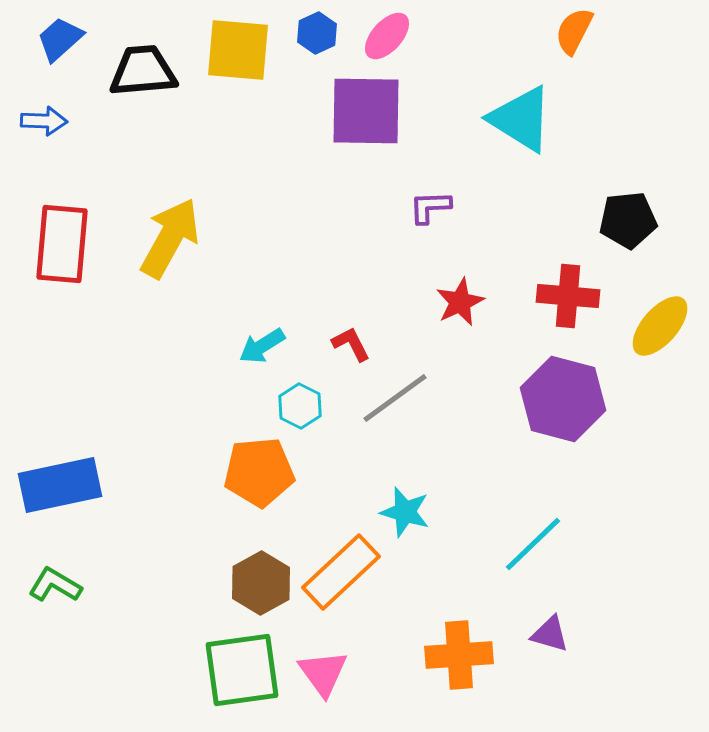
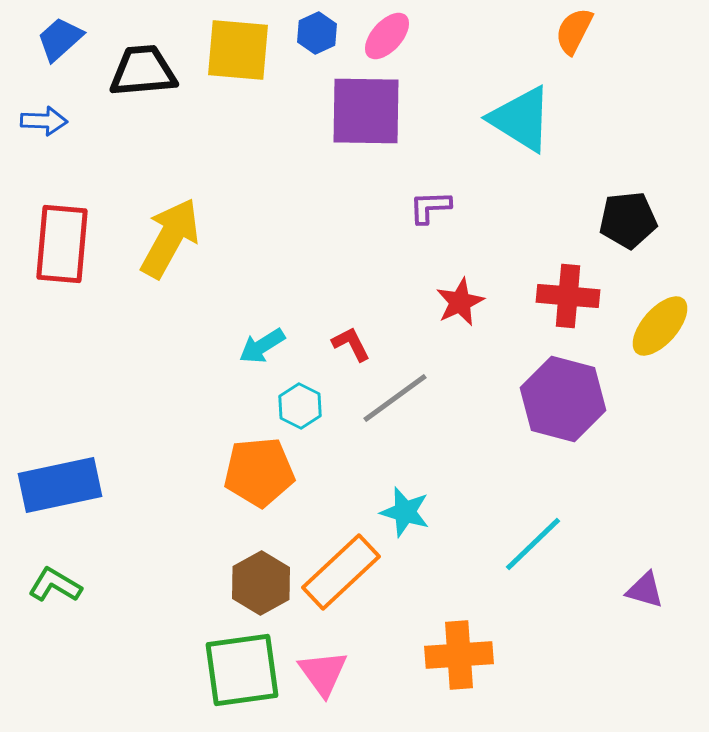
purple triangle: moved 95 px right, 44 px up
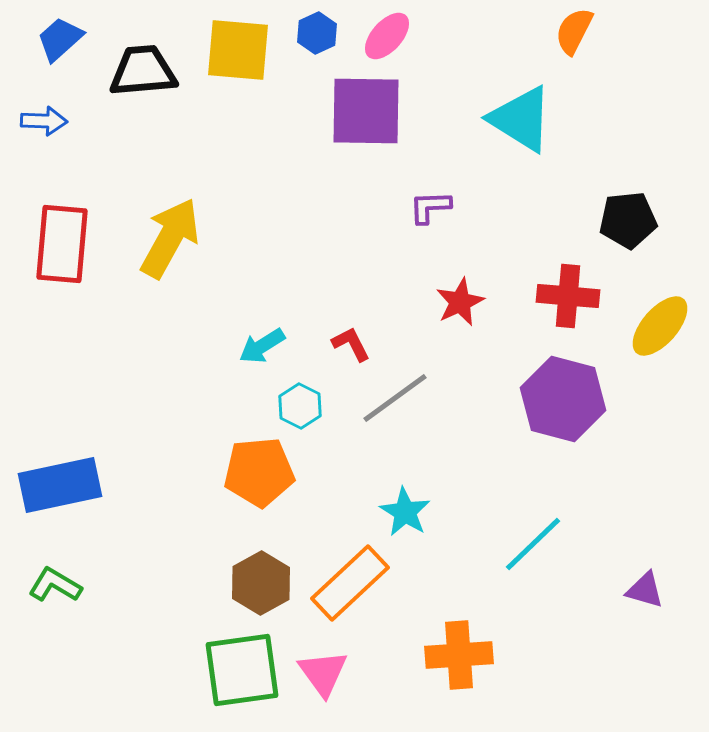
cyan star: rotated 15 degrees clockwise
orange rectangle: moved 9 px right, 11 px down
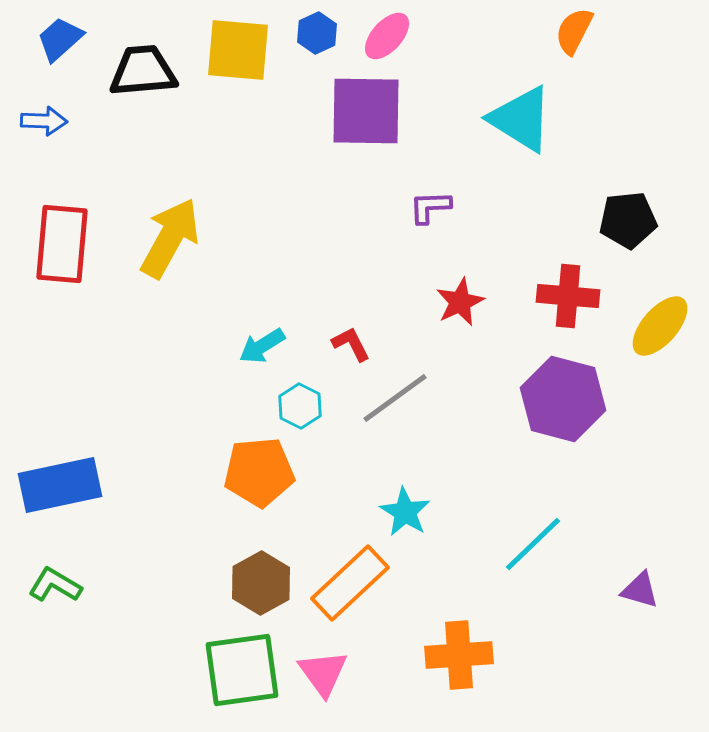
purple triangle: moved 5 px left
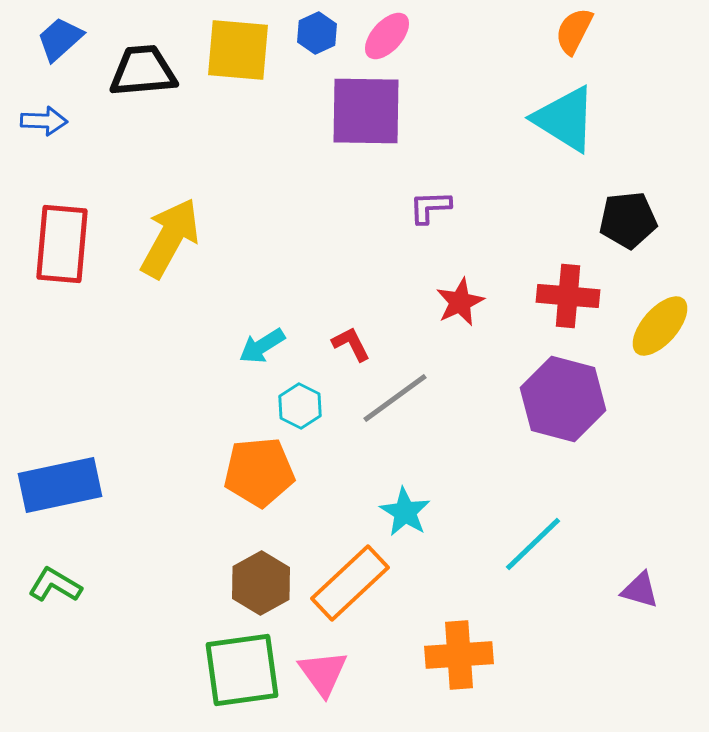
cyan triangle: moved 44 px right
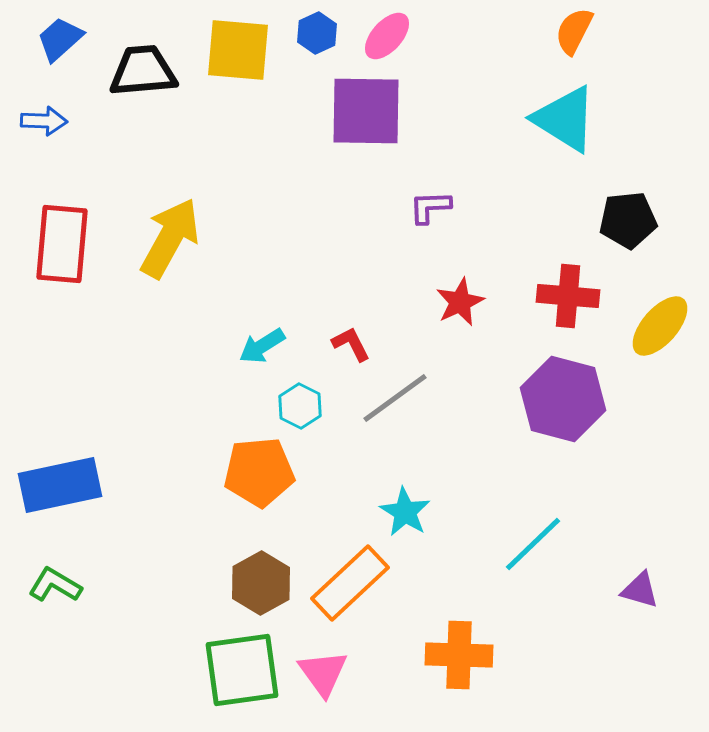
orange cross: rotated 6 degrees clockwise
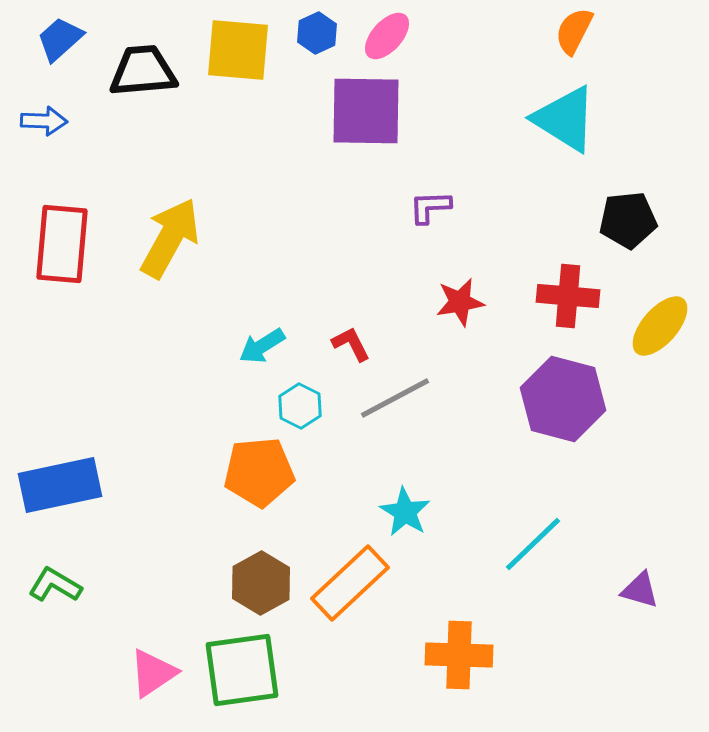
red star: rotated 15 degrees clockwise
gray line: rotated 8 degrees clockwise
pink triangle: moved 170 px left; rotated 32 degrees clockwise
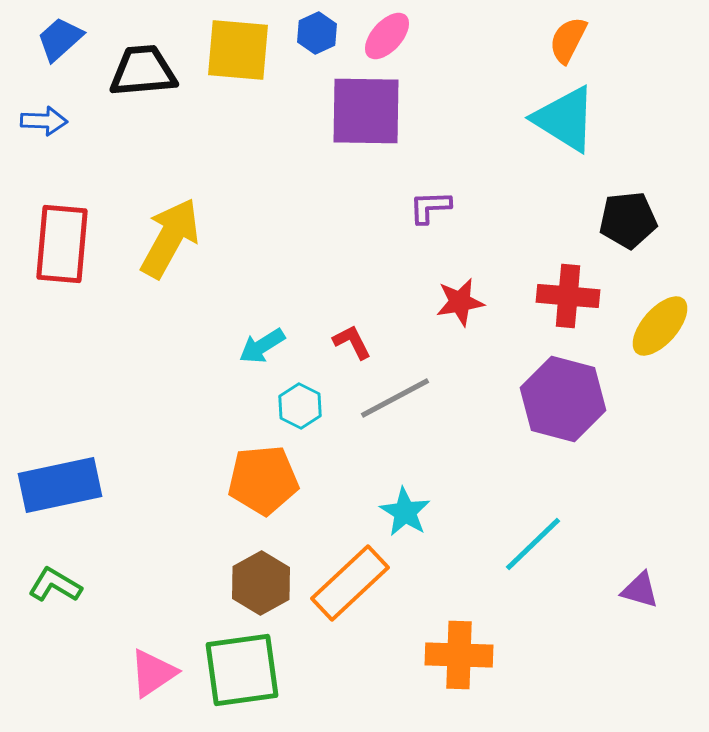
orange semicircle: moved 6 px left, 9 px down
red L-shape: moved 1 px right, 2 px up
orange pentagon: moved 4 px right, 8 px down
